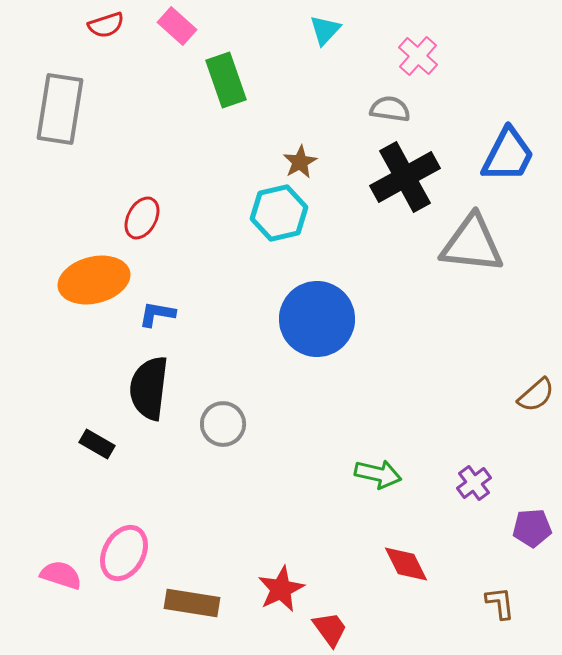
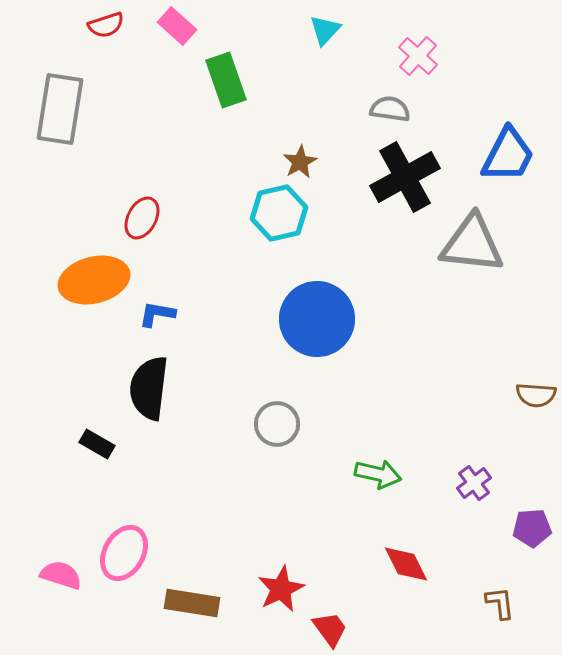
brown semicircle: rotated 45 degrees clockwise
gray circle: moved 54 px right
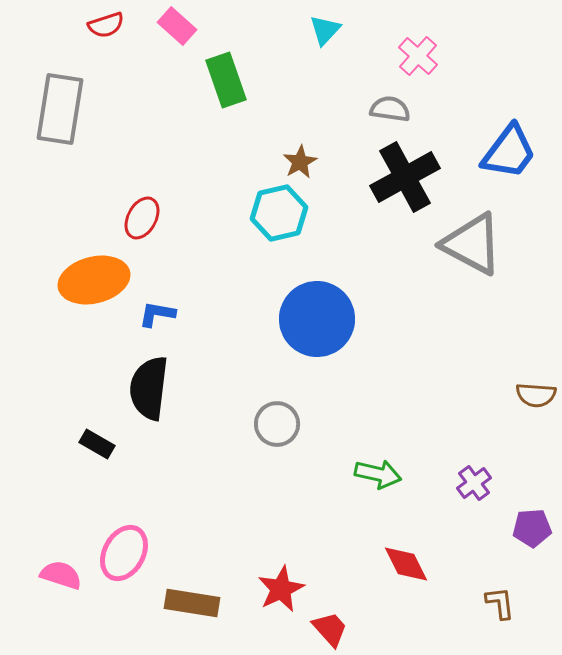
blue trapezoid: moved 1 px right, 3 px up; rotated 10 degrees clockwise
gray triangle: rotated 22 degrees clockwise
red trapezoid: rotated 6 degrees counterclockwise
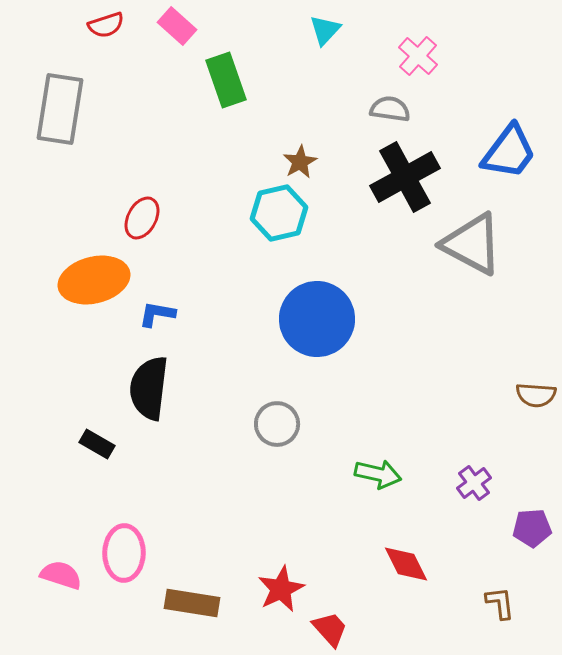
pink ellipse: rotated 28 degrees counterclockwise
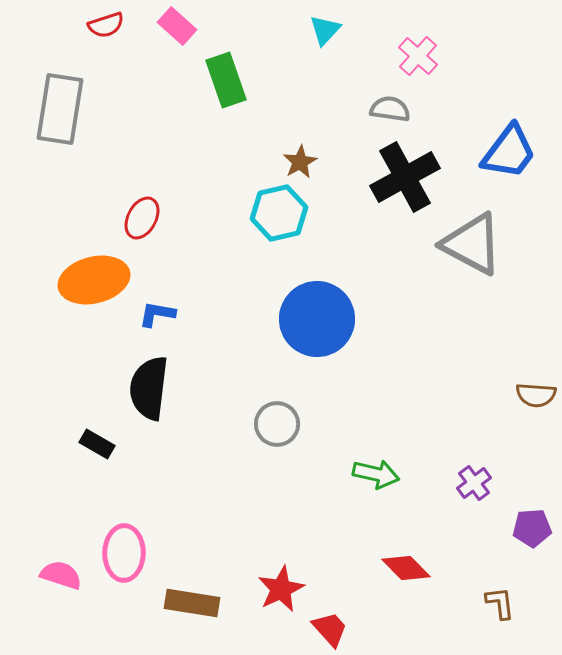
green arrow: moved 2 px left
red diamond: moved 4 px down; rotated 18 degrees counterclockwise
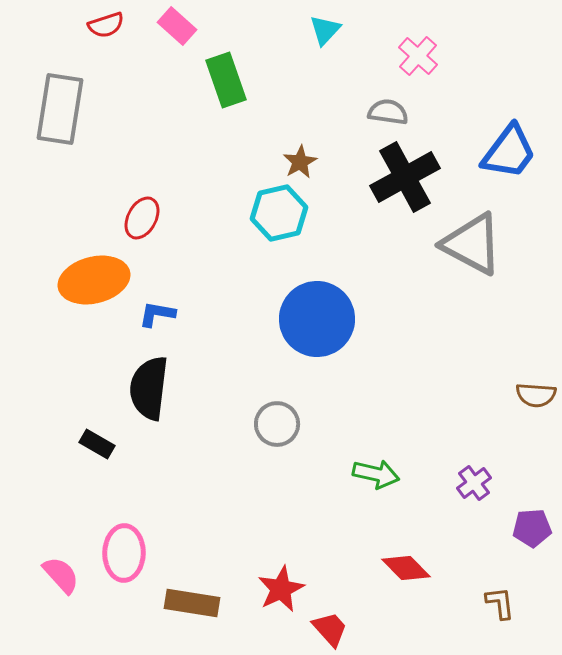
gray semicircle: moved 2 px left, 3 px down
pink semicircle: rotated 30 degrees clockwise
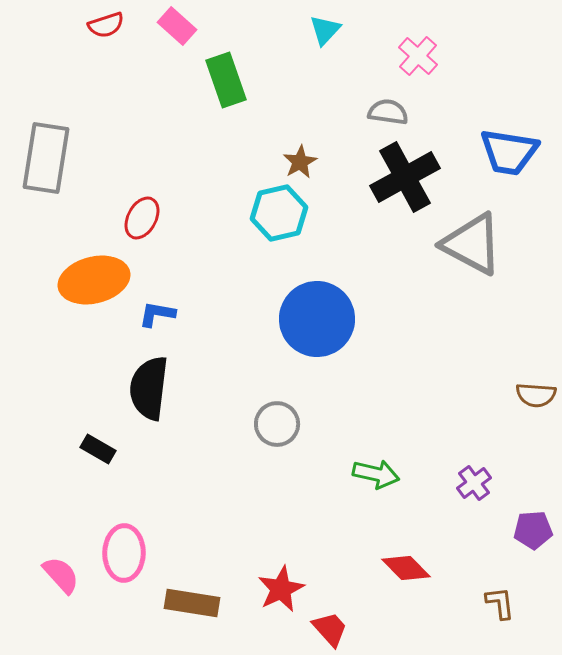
gray rectangle: moved 14 px left, 49 px down
blue trapezoid: rotated 62 degrees clockwise
black rectangle: moved 1 px right, 5 px down
purple pentagon: moved 1 px right, 2 px down
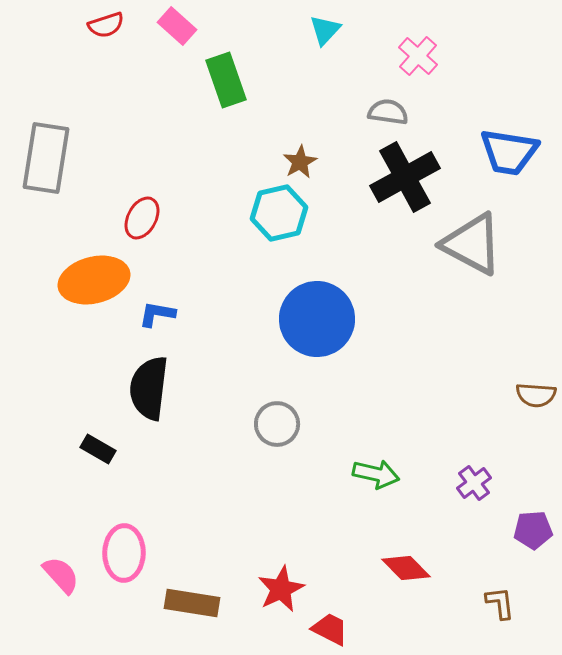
red trapezoid: rotated 21 degrees counterclockwise
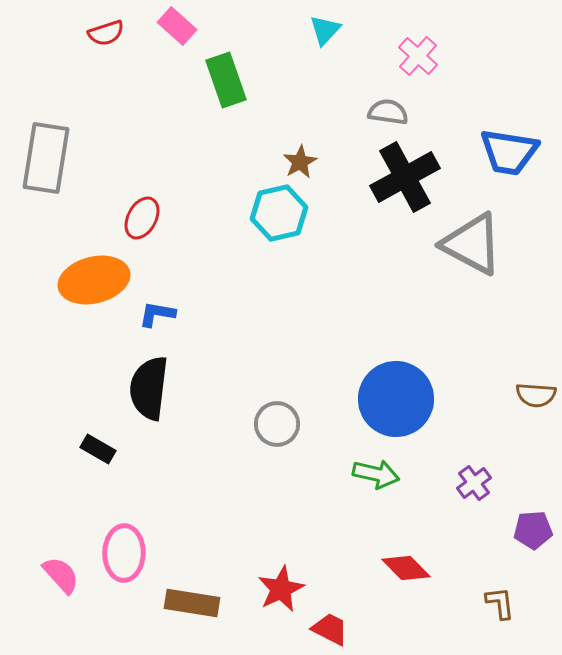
red semicircle: moved 8 px down
blue circle: moved 79 px right, 80 px down
